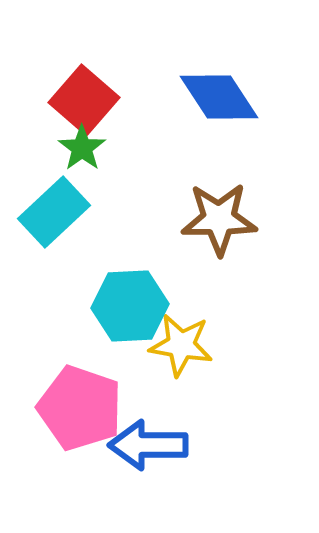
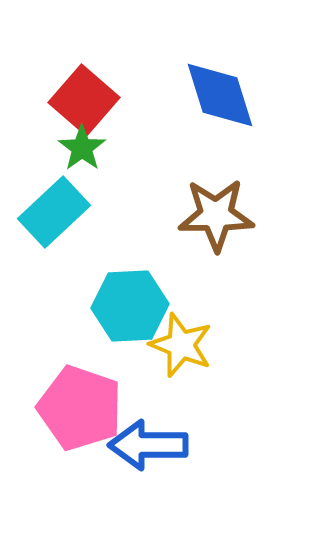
blue diamond: moved 1 px right, 2 px up; rotated 16 degrees clockwise
brown star: moved 3 px left, 4 px up
yellow star: rotated 12 degrees clockwise
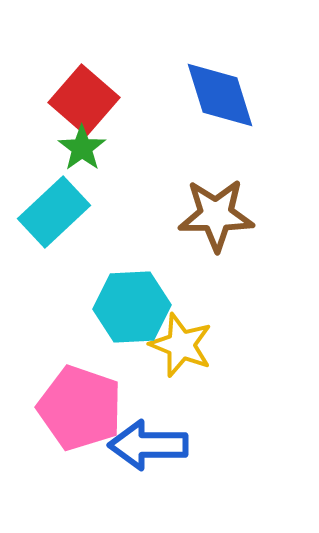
cyan hexagon: moved 2 px right, 1 px down
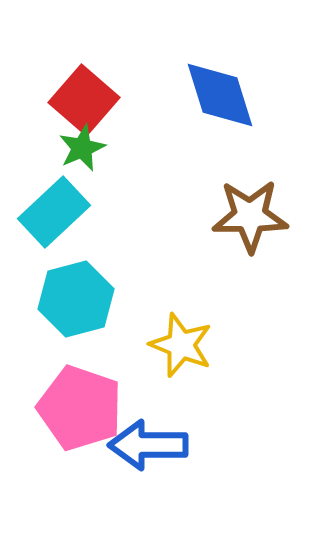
green star: rotated 12 degrees clockwise
brown star: moved 34 px right, 1 px down
cyan hexagon: moved 56 px left, 8 px up; rotated 12 degrees counterclockwise
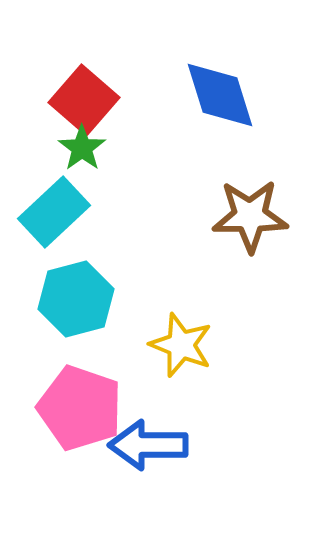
green star: rotated 12 degrees counterclockwise
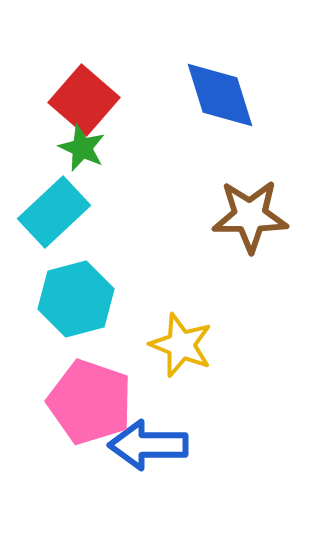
green star: rotated 12 degrees counterclockwise
pink pentagon: moved 10 px right, 6 px up
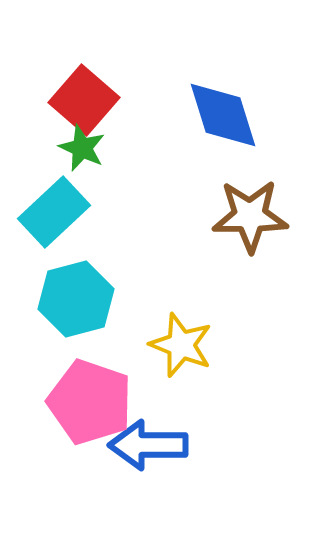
blue diamond: moved 3 px right, 20 px down
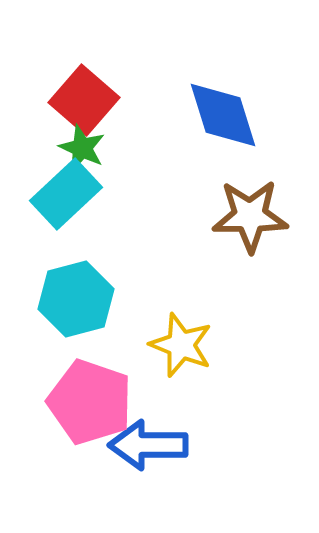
cyan rectangle: moved 12 px right, 18 px up
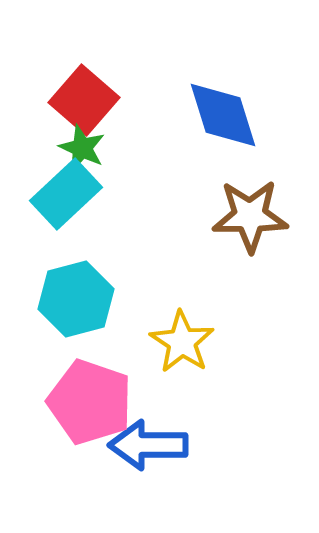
yellow star: moved 1 px right, 3 px up; rotated 12 degrees clockwise
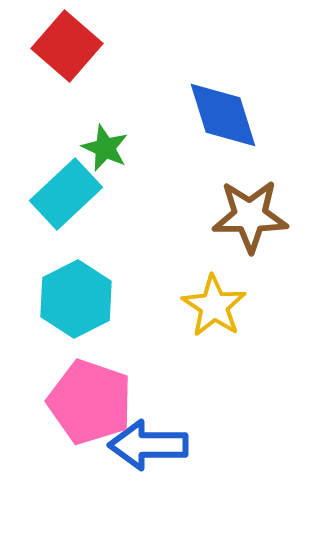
red square: moved 17 px left, 54 px up
green star: moved 23 px right
cyan hexagon: rotated 12 degrees counterclockwise
yellow star: moved 32 px right, 36 px up
